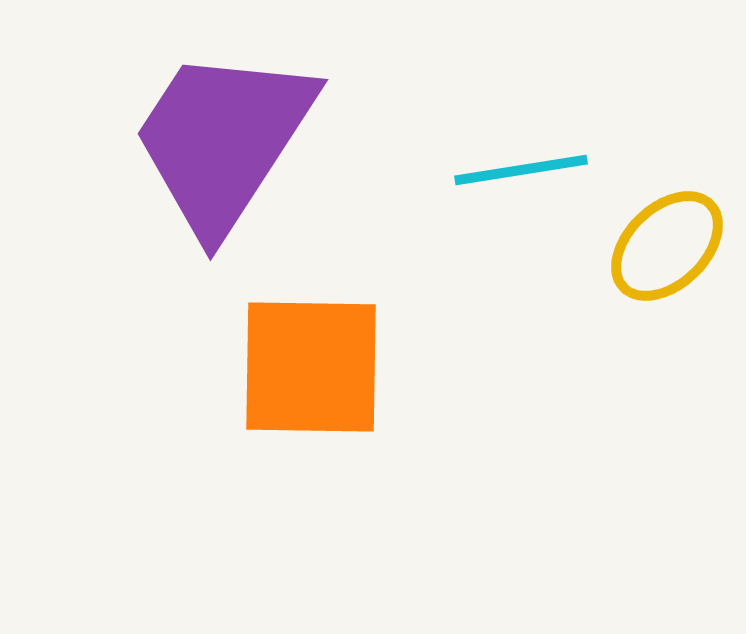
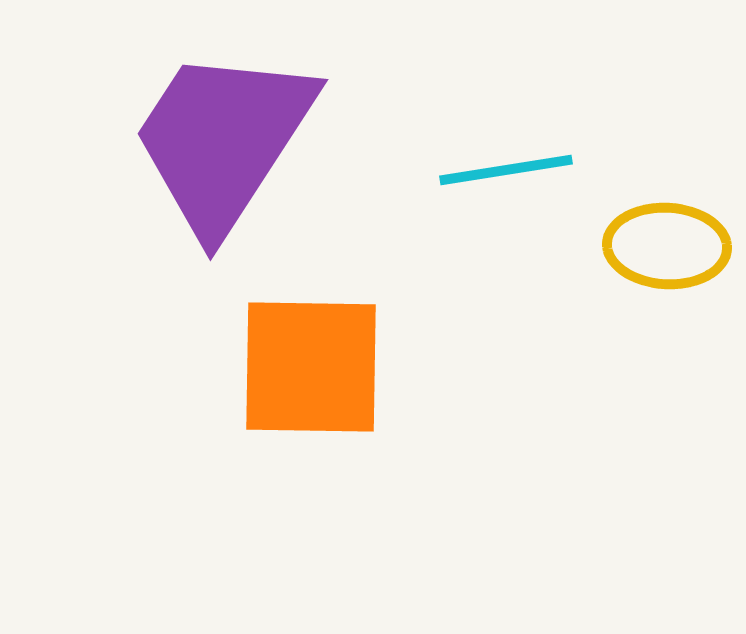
cyan line: moved 15 px left
yellow ellipse: rotated 47 degrees clockwise
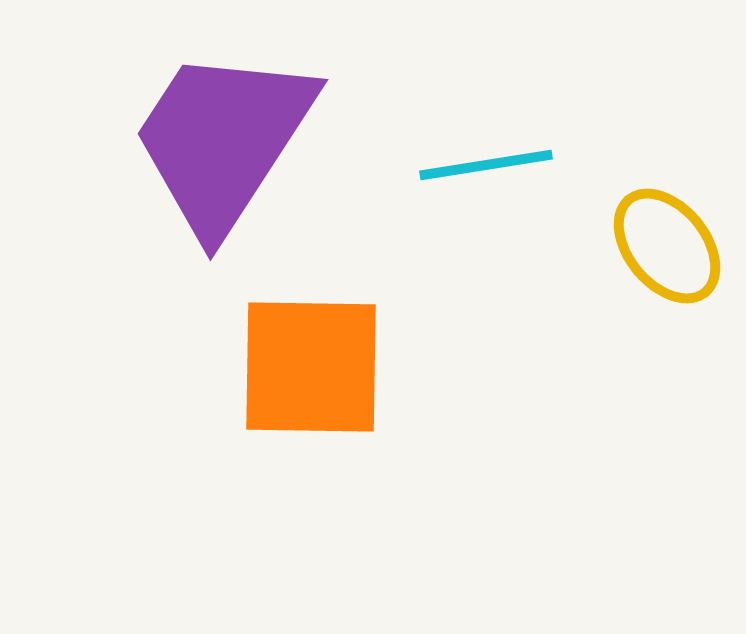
cyan line: moved 20 px left, 5 px up
yellow ellipse: rotated 48 degrees clockwise
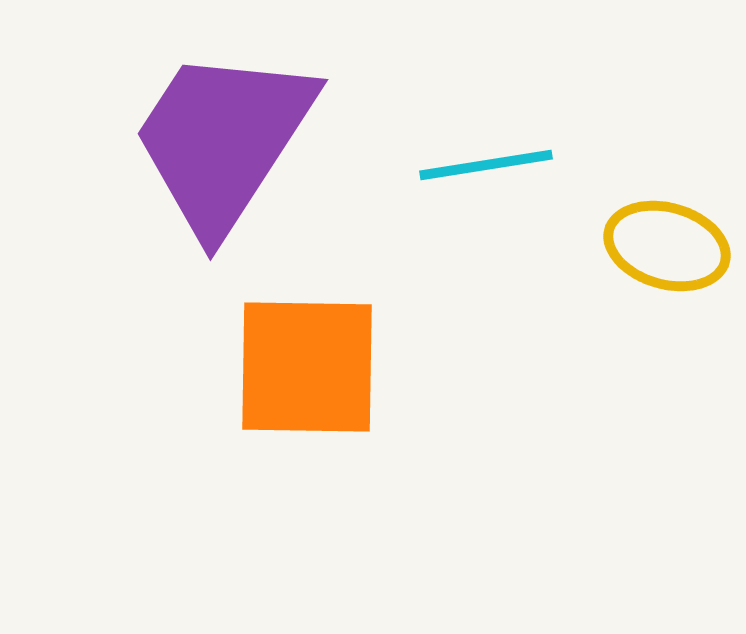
yellow ellipse: rotated 35 degrees counterclockwise
orange square: moved 4 px left
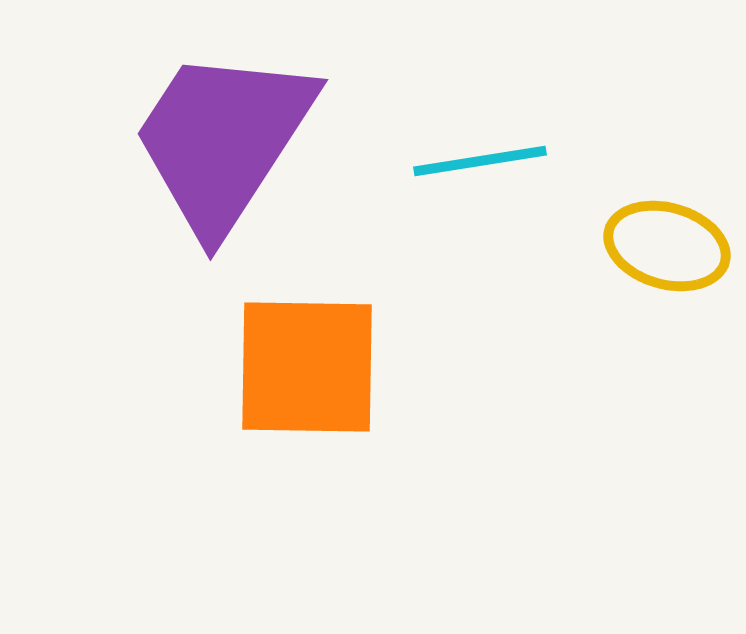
cyan line: moved 6 px left, 4 px up
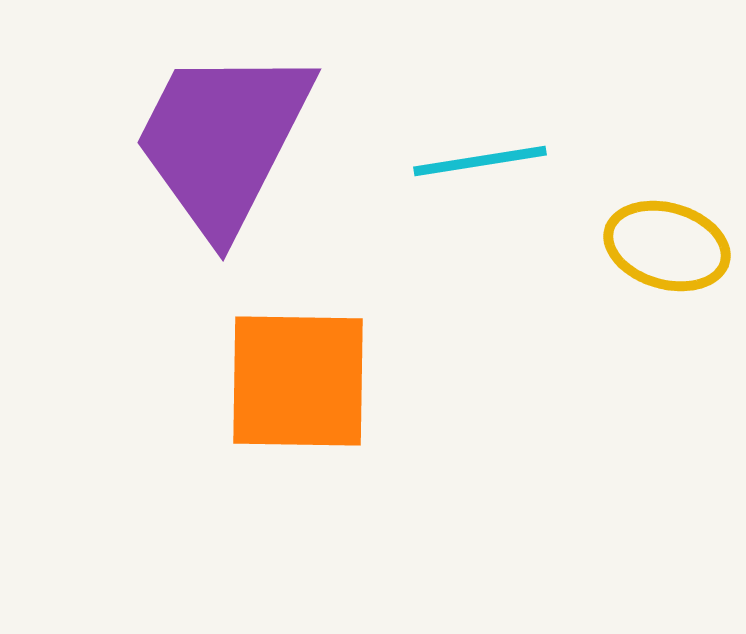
purple trapezoid: rotated 6 degrees counterclockwise
orange square: moved 9 px left, 14 px down
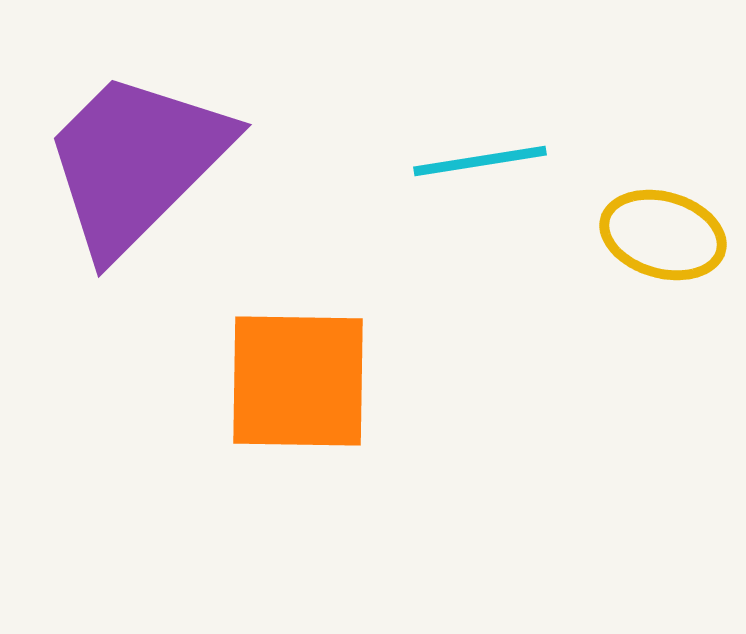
purple trapezoid: moved 87 px left, 22 px down; rotated 18 degrees clockwise
yellow ellipse: moved 4 px left, 11 px up
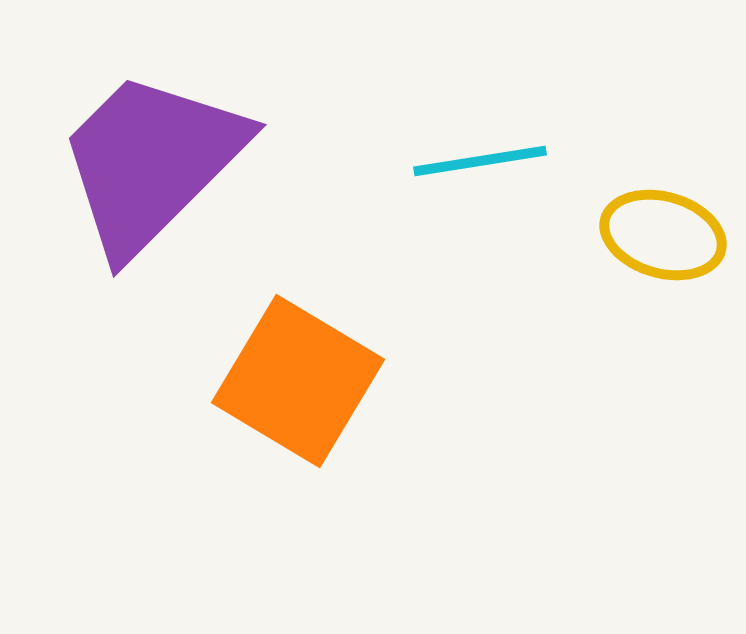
purple trapezoid: moved 15 px right
orange square: rotated 30 degrees clockwise
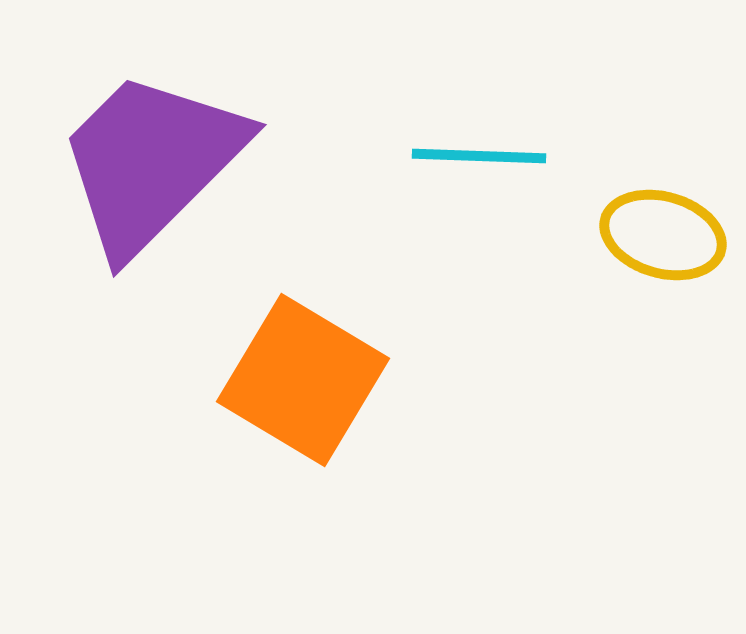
cyan line: moved 1 px left, 5 px up; rotated 11 degrees clockwise
orange square: moved 5 px right, 1 px up
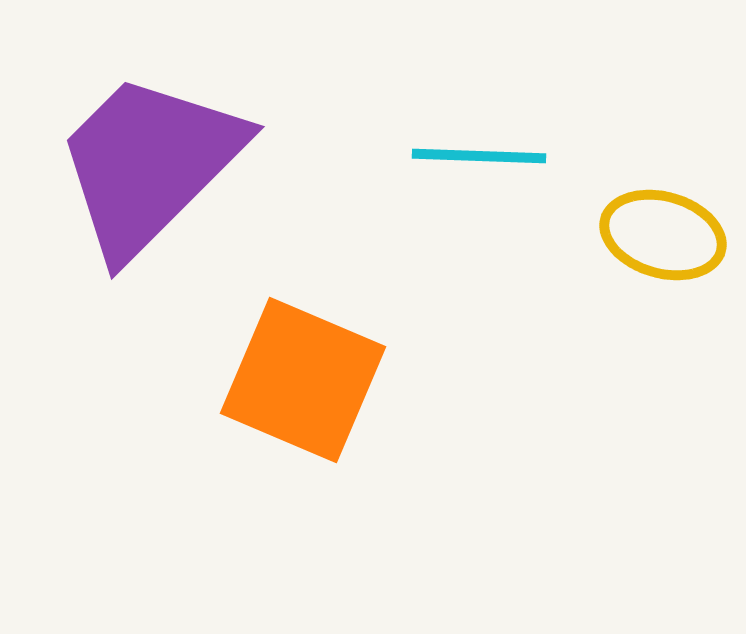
purple trapezoid: moved 2 px left, 2 px down
orange square: rotated 8 degrees counterclockwise
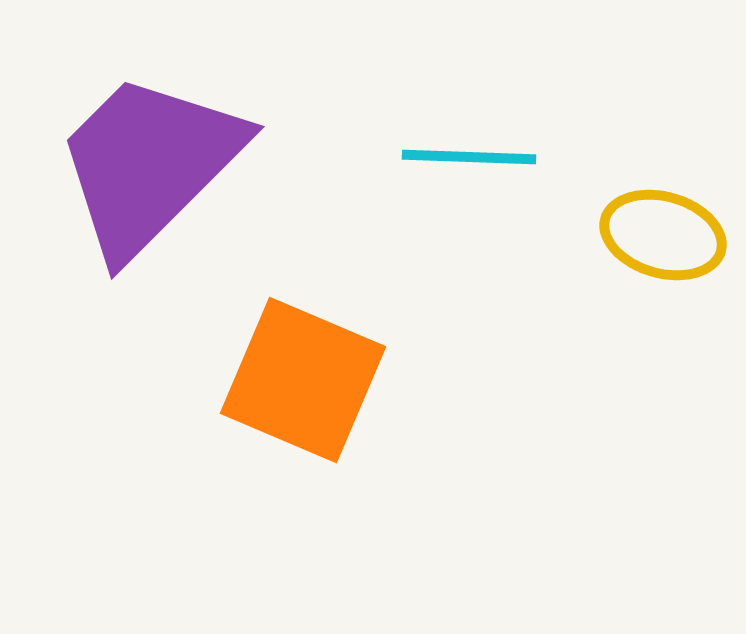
cyan line: moved 10 px left, 1 px down
